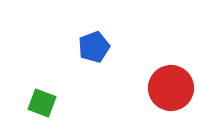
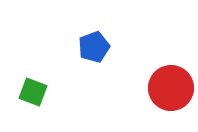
green square: moved 9 px left, 11 px up
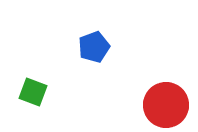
red circle: moved 5 px left, 17 px down
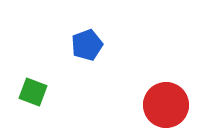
blue pentagon: moved 7 px left, 2 px up
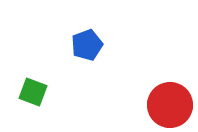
red circle: moved 4 px right
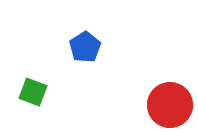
blue pentagon: moved 2 px left, 2 px down; rotated 12 degrees counterclockwise
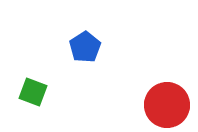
red circle: moved 3 px left
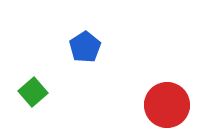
green square: rotated 28 degrees clockwise
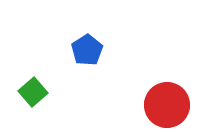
blue pentagon: moved 2 px right, 3 px down
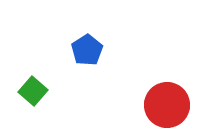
green square: moved 1 px up; rotated 8 degrees counterclockwise
